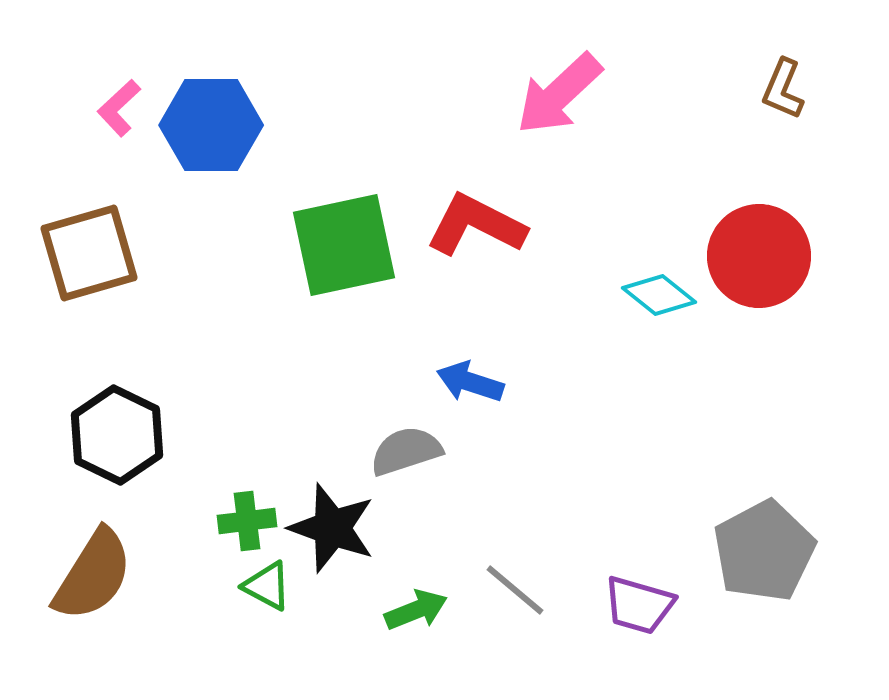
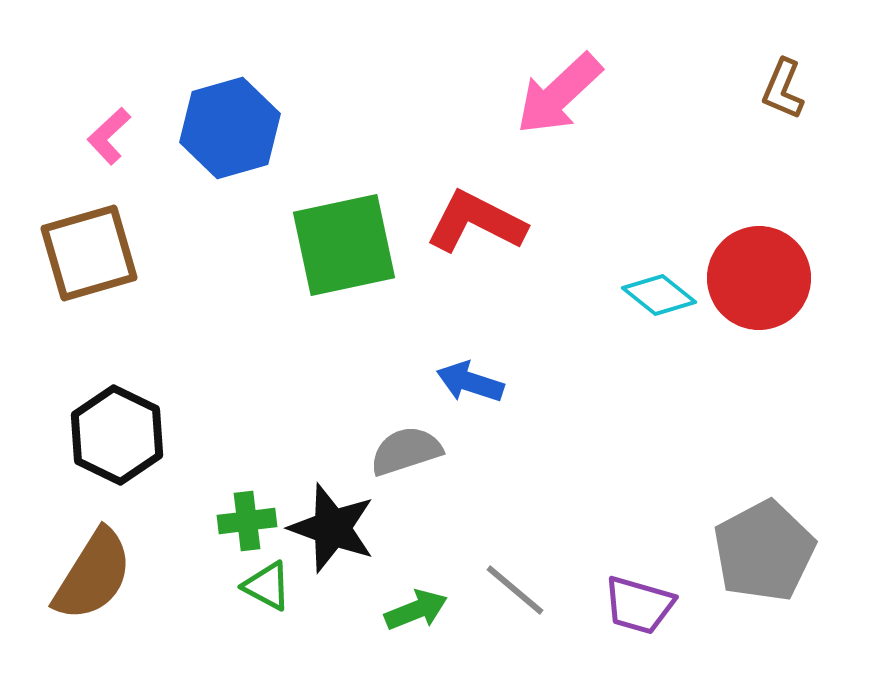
pink L-shape: moved 10 px left, 28 px down
blue hexagon: moved 19 px right, 3 px down; rotated 16 degrees counterclockwise
red L-shape: moved 3 px up
red circle: moved 22 px down
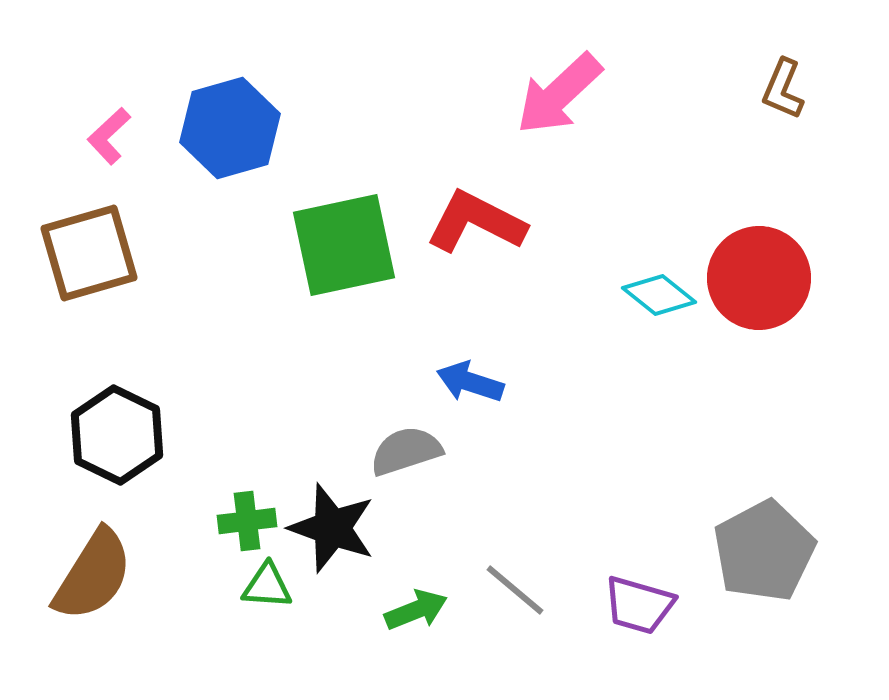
green triangle: rotated 24 degrees counterclockwise
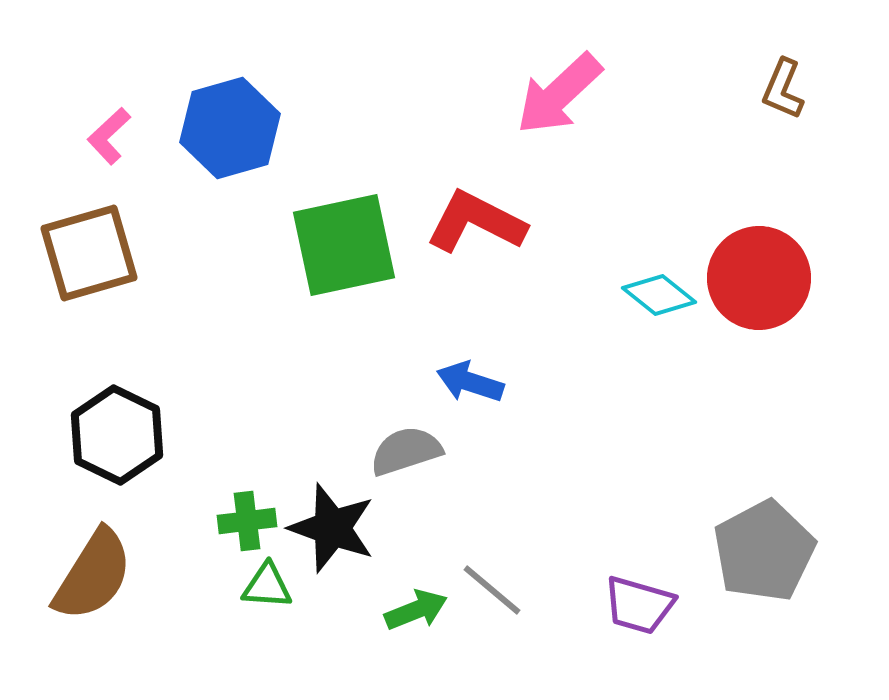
gray line: moved 23 px left
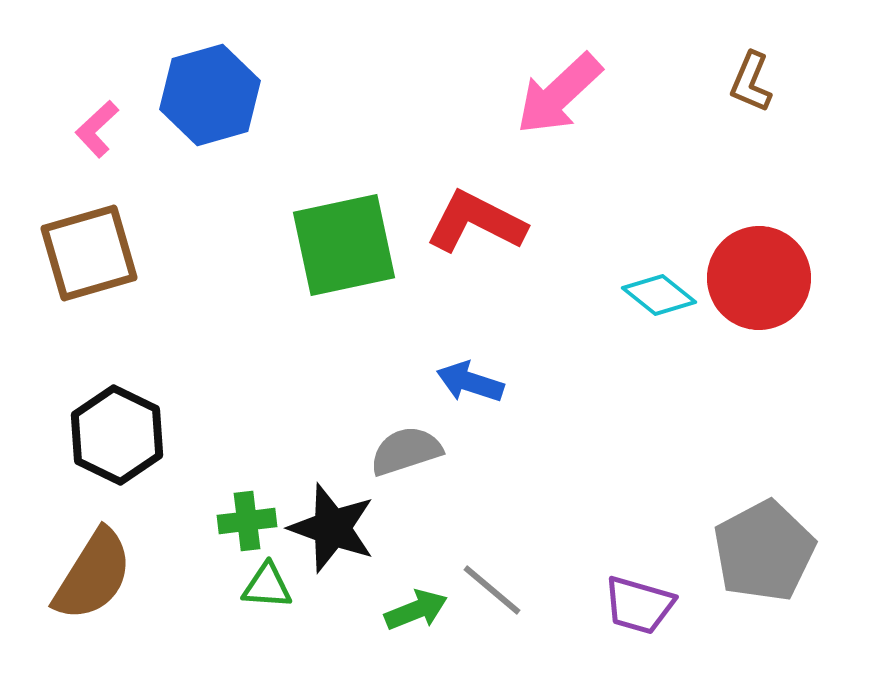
brown L-shape: moved 32 px left, 7 px up
blue hexagon: moved 20 px left, 33 px up
pink L-shape: moved 12 px left, 7 px up
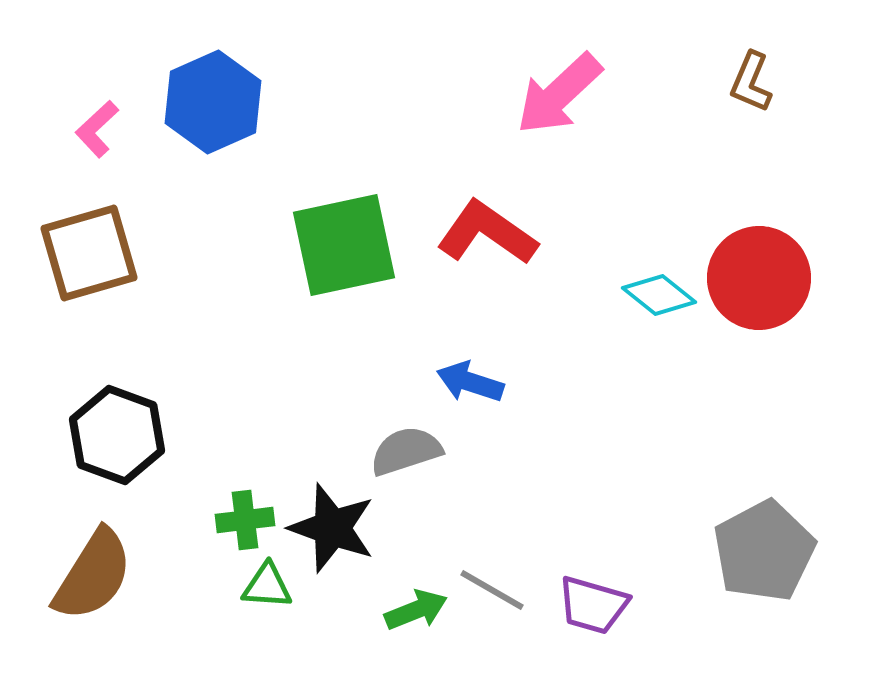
blue hexagon: moved 3 px right, 7 px down; rotated 8 degrees counterclockwise
red L-shape: moved 11 px right, 11 px down; rotated 8 degrees clockwise
black hexagon: rotated 6 degrees counterclockwise
green cross: moved 2 px left, 1 px up
gray line: rotated 10 degrees counterclockwise
purple trapezoid: moved 46 px left
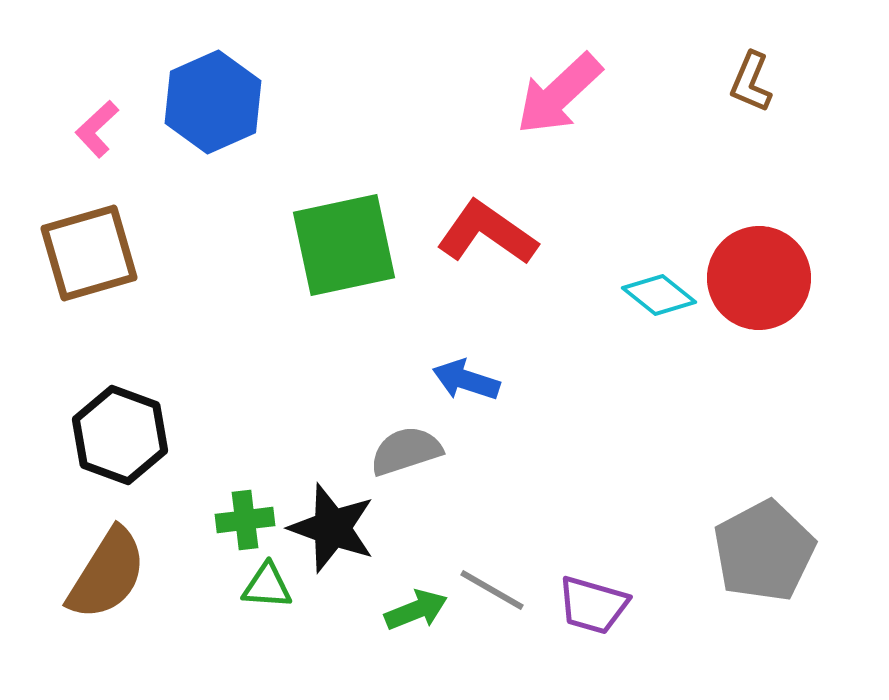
blue arrow: moved 4 px left, 2 px up
black hexagon: moved 3 px right
brown semicircle: moved 14 px right, 1 px up
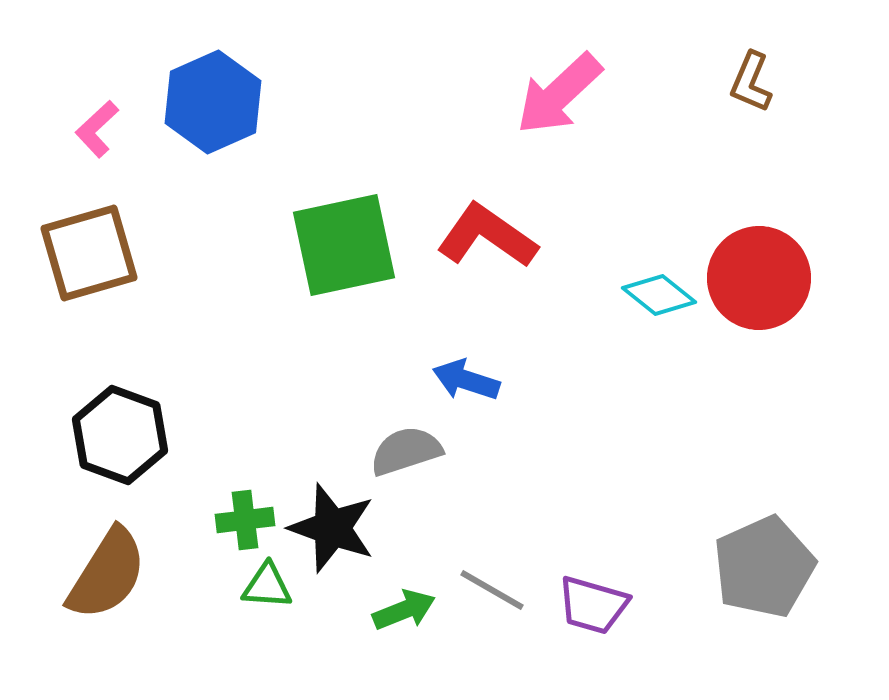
red L-shape: moved 3 px down
gray pentagon: moved 16 px down; rotated 4 degrees clockwise
green arrow: moved 12 px left
